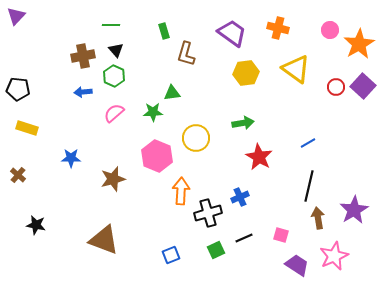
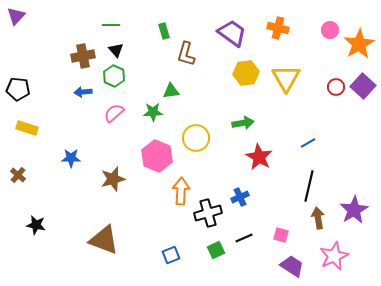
yellow triangle at (296, 69): moved 10 px left, 9 px down; rotated 24 degrees clockwise
green triangle at (172, 93): moved 1 px left, 2 px up
purple trapezoid at (297, 265): moved 5 px left, 1 px down
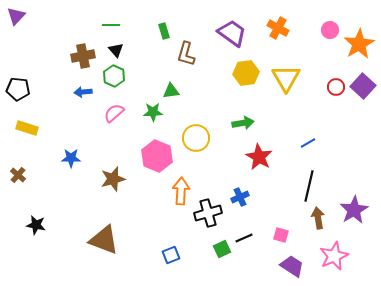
orange cross at (278, 28): rotated 15 degrees clockwise
green square at (216, 250): moved 6 px right, 1 px up
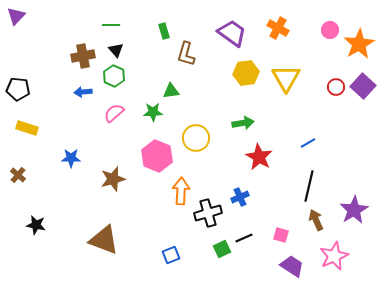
brown arrow at (318, 218): moved 2 px left, 2 px down; rotated 15 degrees counterclockwise
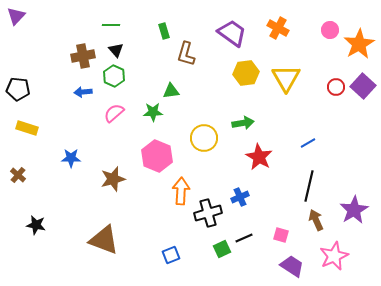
yellow circle at (196, 138): moved 8 px right
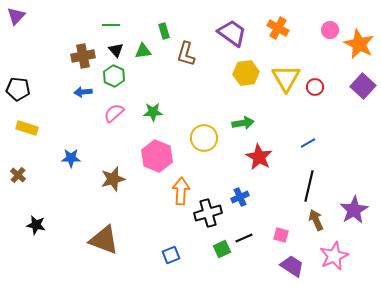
orange star at (359, 44): rotated 16 degrees counterclockwise
red circle at (336, 87): moved 21 px left
green triangle at (171, 91): moved 28 px left, 40 px up
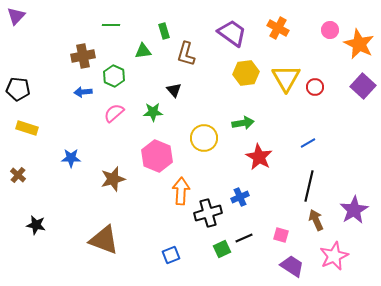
black triangle at (116, 50): moved 58 px right, 40 px down
